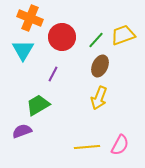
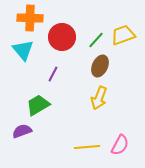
orange cross: rotated 20 degrees counterclockwise
cyan triangle: rotated 10 degrees counterclockwise
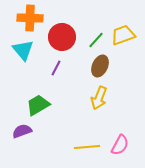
purple line: moved 3 px right, 6 px up
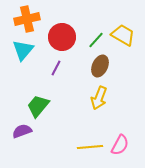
orange cross: moved 3 px left, 1 px down; rotated 15 degrees counterclockwise
yellow trapezoid: rotated 50 degrees clockwise
cyan triangle: rotated 20 degrees clockwise
green trapezoid: moved 1 px down; rotated 20 degrees counterclockwise
yellow line: moved 3 px right
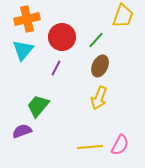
yellow trapezoid: moved 19 px up; rotated 80 degrees clockwise
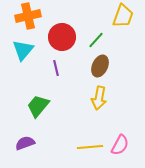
orange cross: moved 1 px right, 3 px up
purple line: rotated 42 degrees counterclockwise
yellow arrow: rotated 10 degrees counterclockwise
purple semicircle: moved 3 px right, 12 px down
